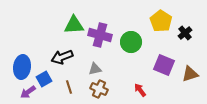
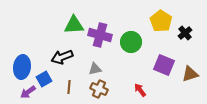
brown line: rotated 24 degrees clockwise
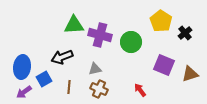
purple arrow: moved 4 px left
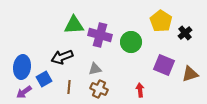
red arrow: rotated 32 degrees clockwise
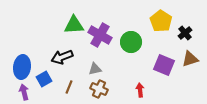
purple cross: rotated 15 degrees clockwise
brown triangle: moved 15 px up
brown line: rotated 16 degrees clockwise
purple arrow: rotated 112 degrees clockwise
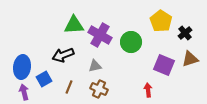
black arrow: moved 1 px right, 2 px up
gray triangle: moved 3 px up
red arrow: moved 8 px right
